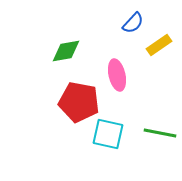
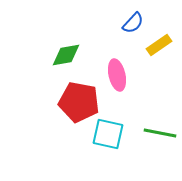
green diamond: moved 4 px down
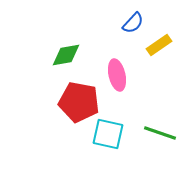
green line: rotated 8 degrees clockwise
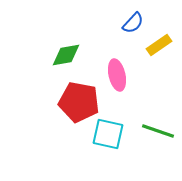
green line: moved 2 px left, 2 px up
